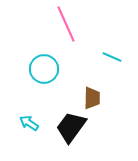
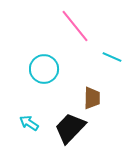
pink line: moved 9 px right, 2 px down; rotated 15 degrees counterclockwise
black trapezoid: moved 1 px left, 1 px down; rotated 8 degrees clockwise
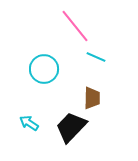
cyan line: moved 16 px left
black trapezoid: moved 1 px right, 1 px up
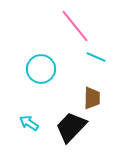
cyan circle: moved 3 px left
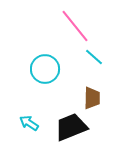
cyan line: moved 2 px left; rotated 18 degrees clockwise
cyan circle: moved 4 px right
black trapezoid: rotated 24 degrees clockwise
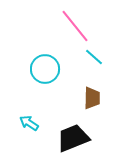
black trapezoid: moved 2 px right, 11 px down
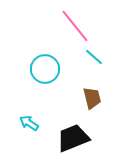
brown trapezoid: rotated 15 degrees counterclockwise
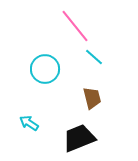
black trapezoid: moved 6 px right
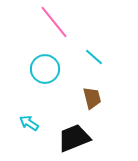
pink line: moved 21 px left, 4 px up
black trapezoid: moved 5 px left
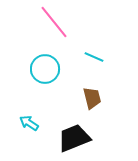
cyan line: rotated 18 degrees counterclockwise
